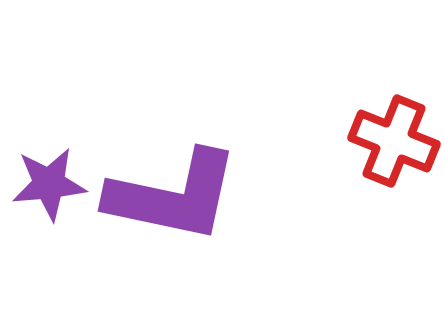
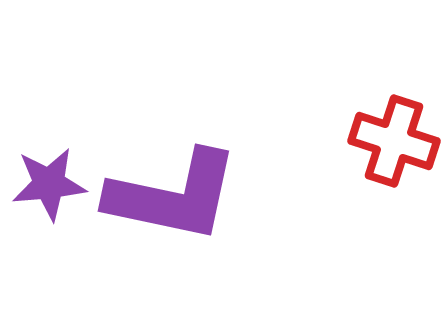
red cross: rotated 4 degrees counterclockwise
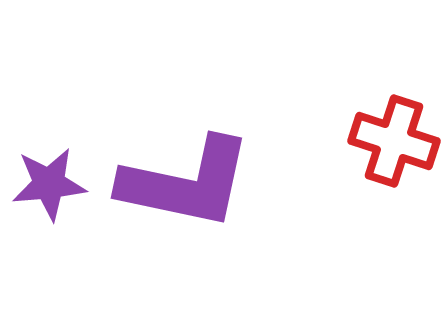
purple L-shape: moved 13 px right, 13 px up
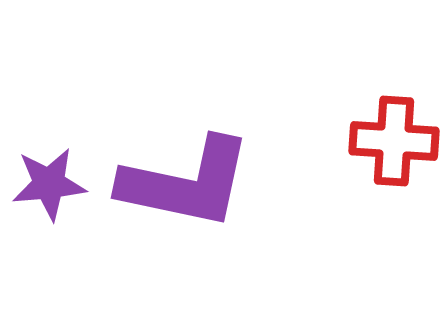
red cross: rotated 14 degrees counterclockwise
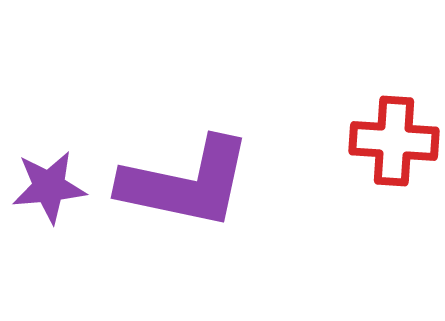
purple star: moved 3 px down
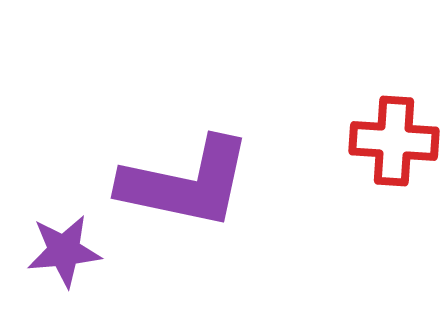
purple star: moved 15 px right, 64 px down
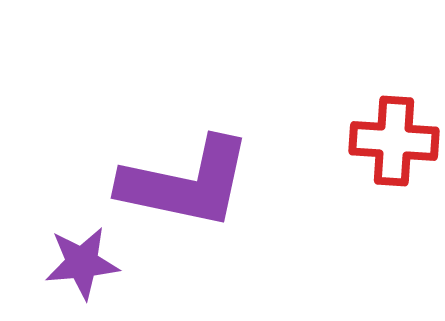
purple star: moved 18 px right, 12 px down
